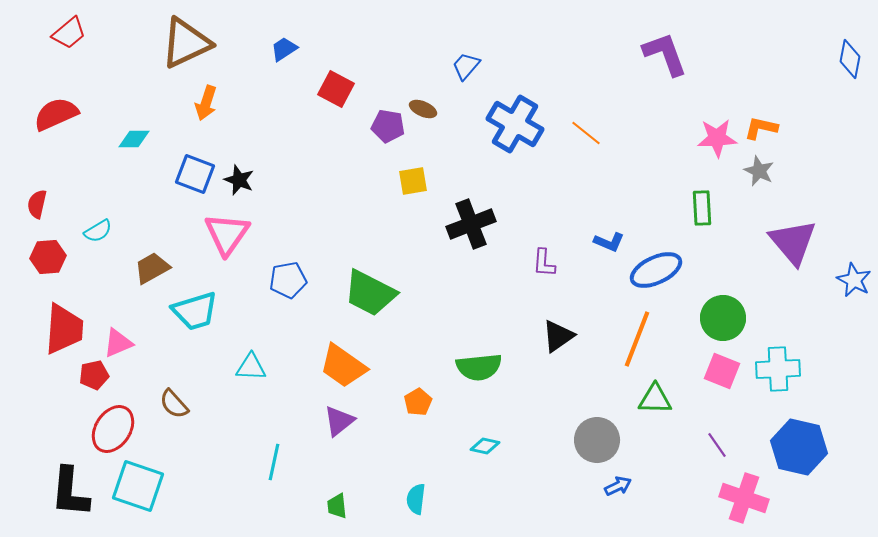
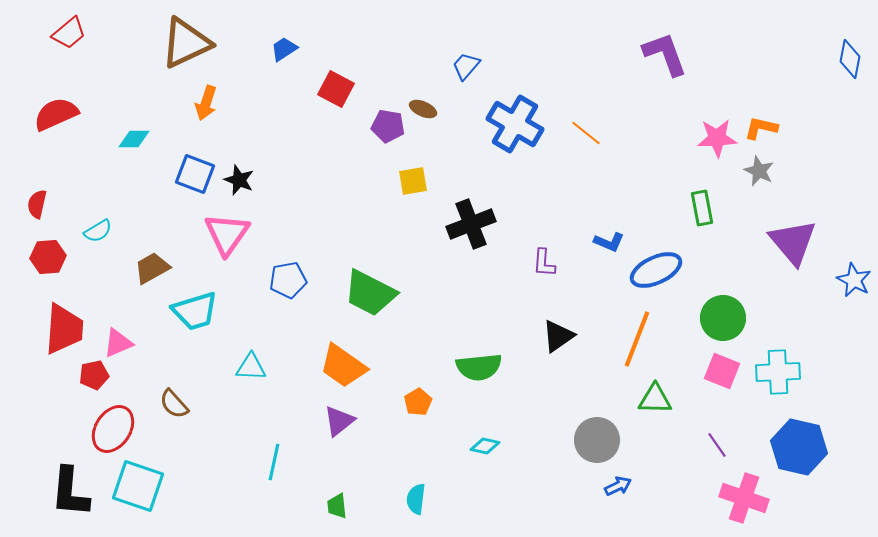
green rectangle at (702, 208): rotated 8 degrees counterclockwise
cyan cross at (778, 369): moved 3 px down
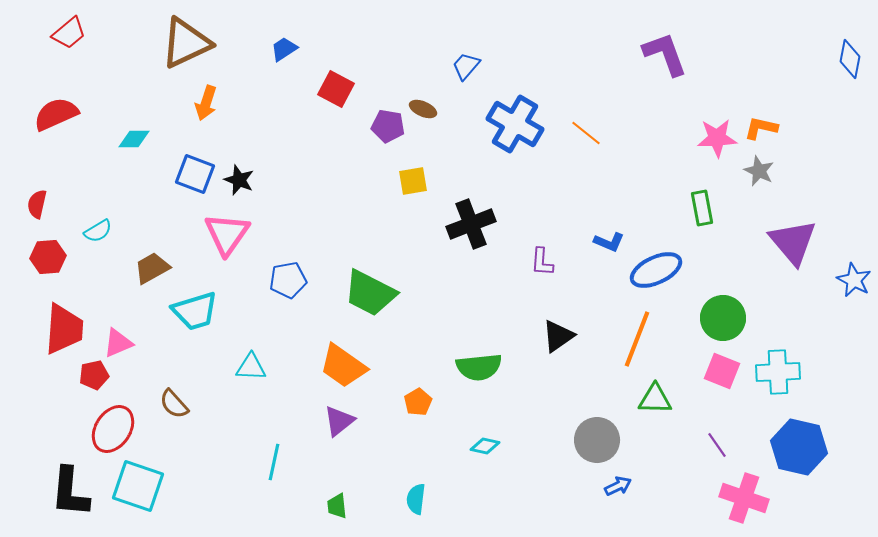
purple L-shape at (544, 263): moved 2 px left, 1 px up
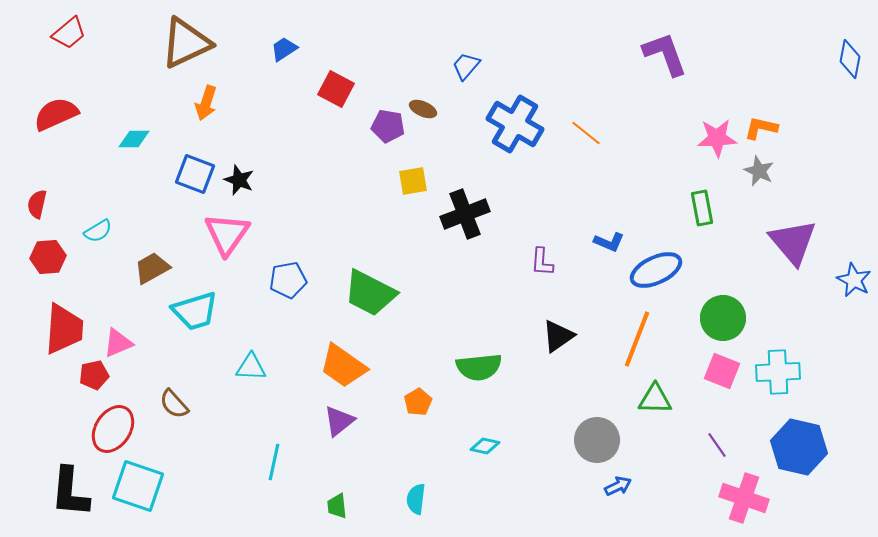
black cross at (471, 224): moved 6 px left, 10 px up
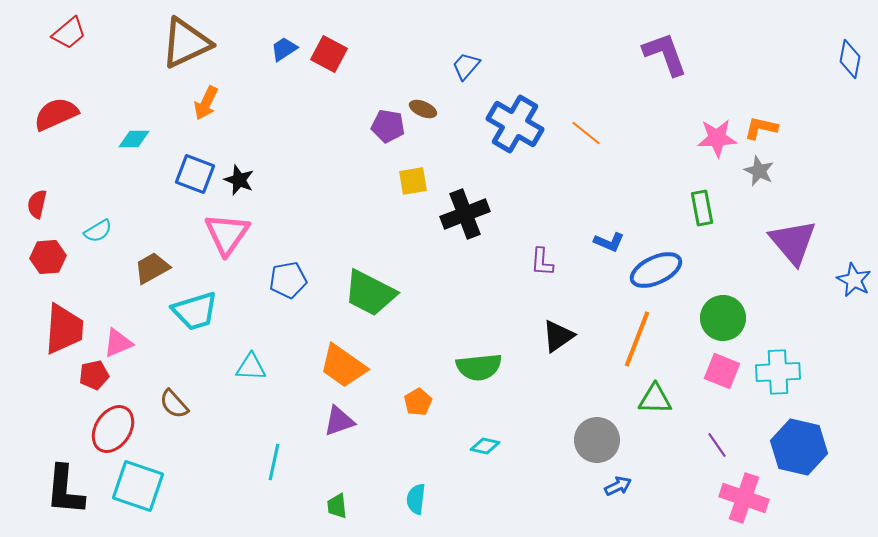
red square at (336, 89): moved 7 px left, 35 px up
orange arrow at (206, 103): rotated 8 degrees clockwise
purple triangle at (339, 421): rotated 20 degrees clockwise
black L-shape at (70, 492): moved 5 px left, 2 px up
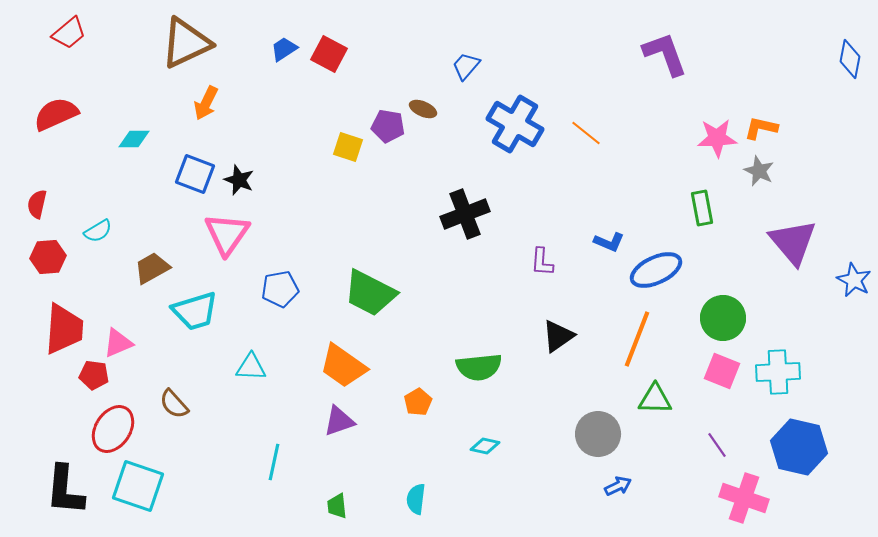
yellow square at (413, 181): moved 65 px left, 34 px up; rotated 28 degrees clockwise
blue pentagon at (288, 280): moved 8 px left, 9 px down
red pentagon at (94, 375): rotated 20 degrees clockwise
gray circle at (597, 440): moved 1 px right, 6 px up
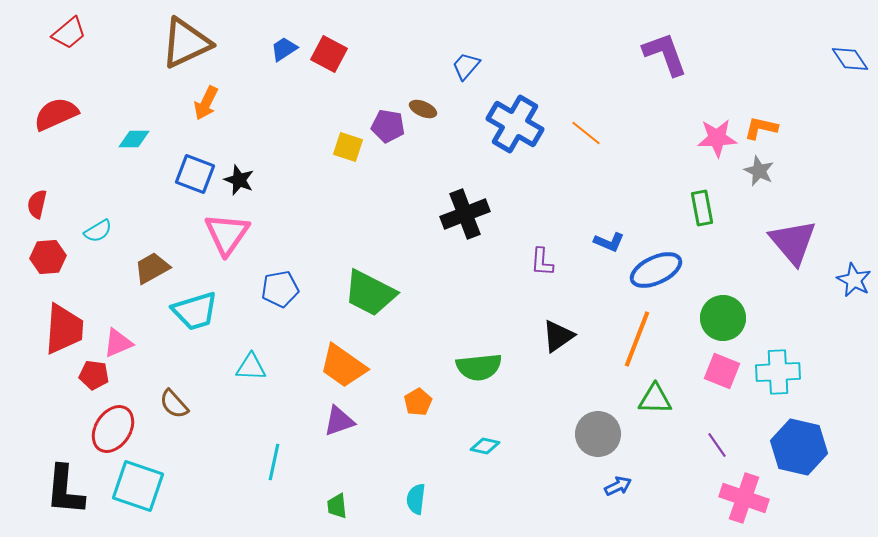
blue diamond at (850, 59): rotated 45 degrees counterclockwise
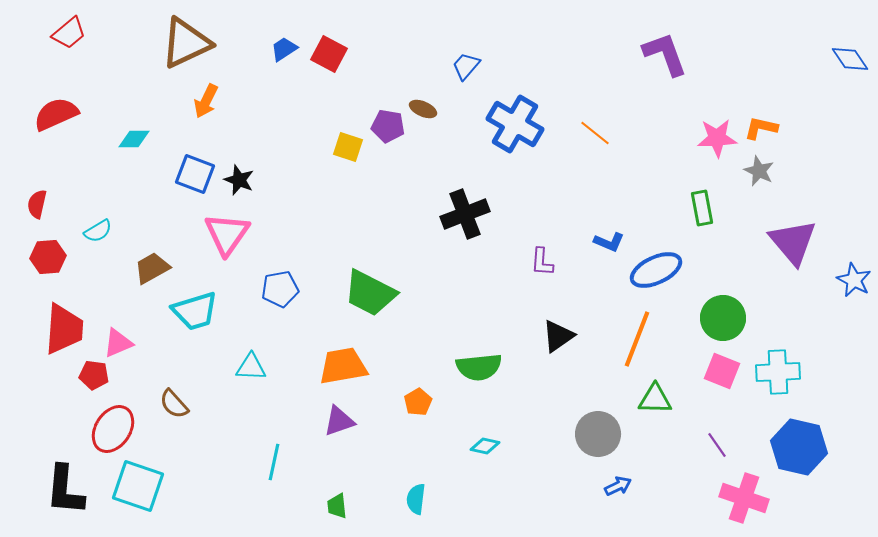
orange arrow at (206, 103): moved 2 px up
orange line at (586, 133): moved 9 px right
orange trapezoid at (343, 366): rotated 135 degrees clockwise
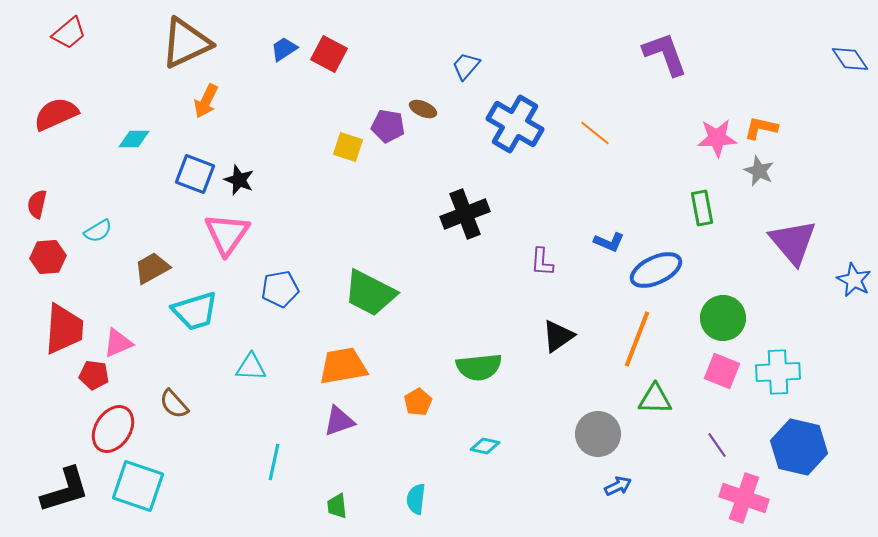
black L-shape at (65, 490): rotated 112 degrees counterclockwise
